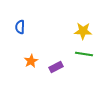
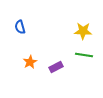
blue semicircle: rotated 16 degrees counterclockwise
green line: moved 1 px down
orange star: moved 1 px left, 1 px down
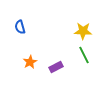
green line: rotated 54 degrees clockwise
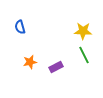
orange star: rotated 16 degrees clockwise
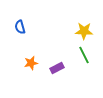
yellow star: moved 1 px right
orange star: moved 1 px right, 1 px down
purple rectangle: moved 1 px right, 1 px down
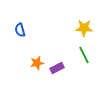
blue semicircle: moved 3 px down
yellow star: moved 3 px up
orange star: moved 6 px right
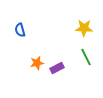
green line: moved 2 px right, 2 px down
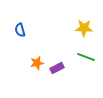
green line: rotated 42 degrees counterclockwise
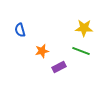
green line: moved 5 px left, 6 px up
orange star: moved 5 px right, 12 px up
purple rectangle: moved 2 px right, 1 px up
